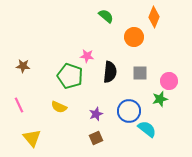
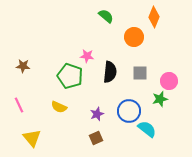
purple star: moved 1 px right
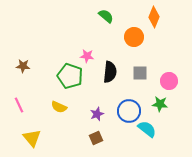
green star: moved 5 px down; rotated 21 degrees clockwise
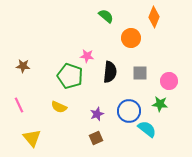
orange circle: moved 3 px left, 1 px down
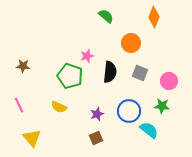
orange circle: moved 5 px down
pink star: rotated 24 degrees counterclockwise
gray square: rotated 21 degrees clockwise
green star: moved 2 px right, 2 px down
cyan semicircle: moved 2 px right, 1 px down
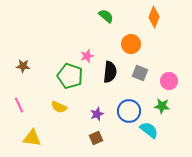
orange circle: moved 1 px down
yellow triangle: rotated 42 degrees counterclockwise
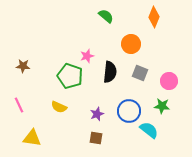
brown square: rotated 32 degrees clockwise
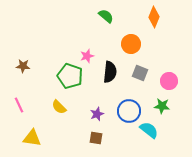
yellow semicircle: rotated 21 degrees clockwise
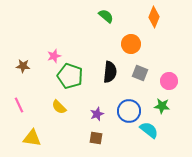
pink star: moved 33 px left
